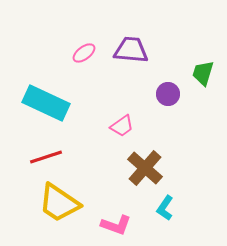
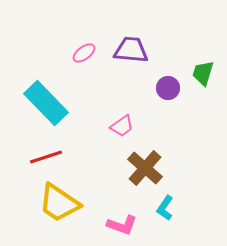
purple circle: moved 6 px up
cyan rectangle: rotated 21 degrees clockwise
pink L-shape: moved 6 px right
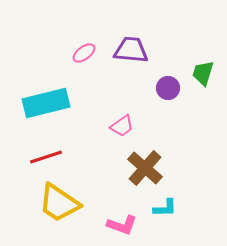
cyan rectangle: rotated 60 degrees counterclockwise
cyan L-shape: rotated 125 degrees counterclockwise
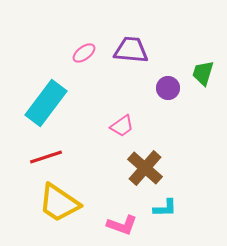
cyan rectangle: rotated 39 degrees counterclockwise
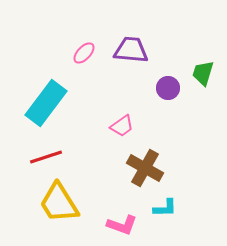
pink ellipse: rotated 10 degrees counterclockwise
brown cross: rotated 12 degrees counterclockwise
yellow trapezoid: rotated 24 degrees clockwise
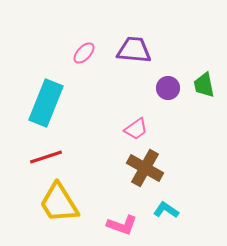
purple trapezoid: moved 3 px right
green trapezoid: moved 1 px right, 12 px down; rotated 28 degrees counterclockwise
cyan rectangle: rotated 15 degrees counterclockwise
pink trapezoid: moved 14 px right, 3 px down
cyan L-shape: moved 1 px right, 2 px down; rotated 145 degrees counterclockwise
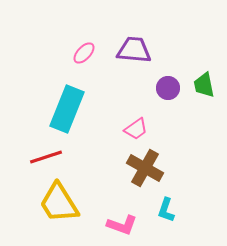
cyan rectangle: moved 21 px right, 6 px down
cyan L-shape: rotated 105 degrees counterclockwise
